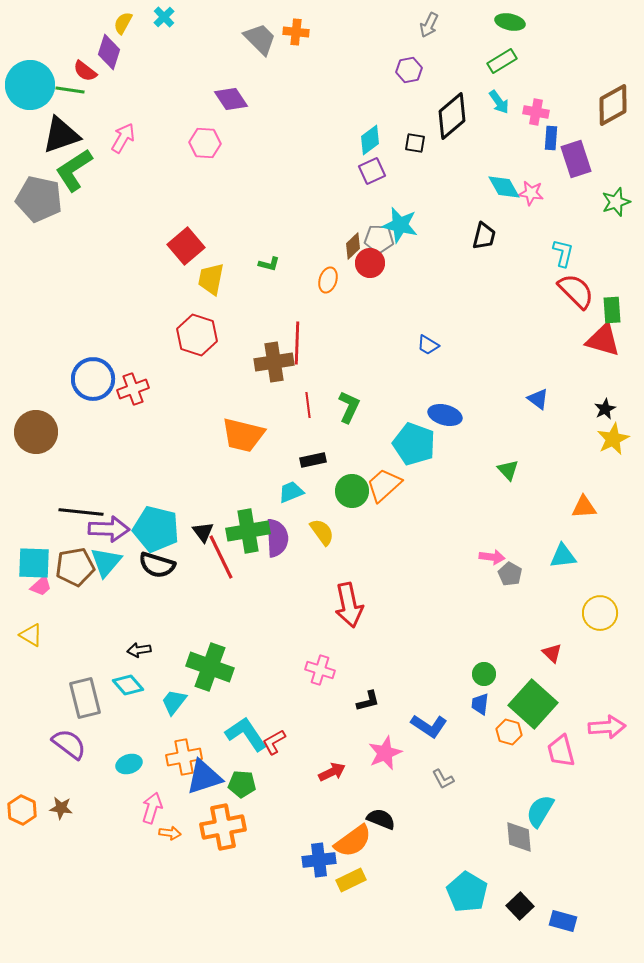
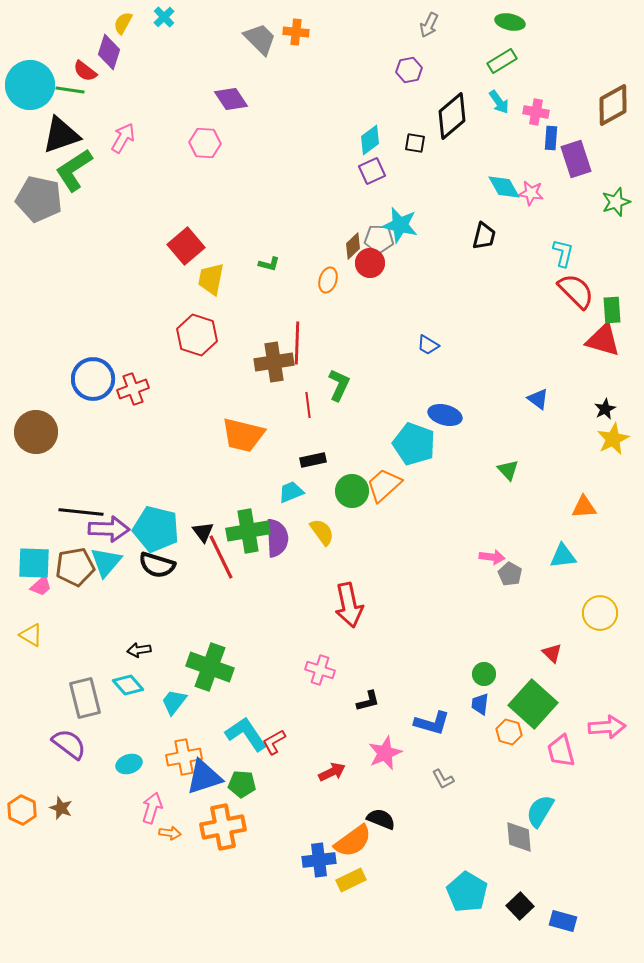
green L-shape at (349, 407): moved 10 px left, 22 px up
blue L-shape at (429, 726): moved 3 px right, 3 px up; rotated 18 degrees counterclockwise
brown star at (61, 808): rotated 15 degrees clockwise
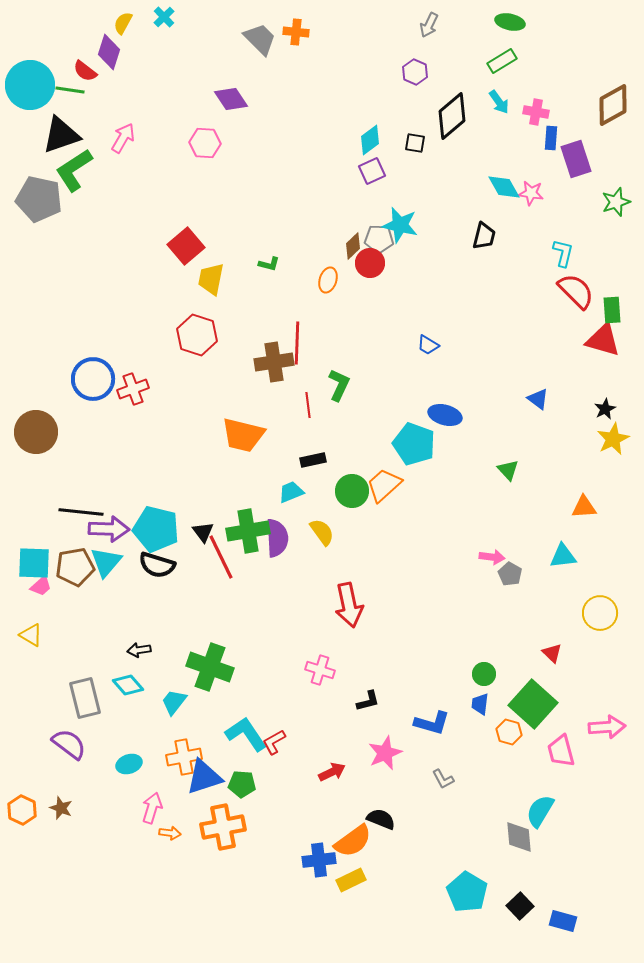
purple hexagon at (409, 70): moved 6 px right, 2 px down; rotated 25 degrees counterclockwise
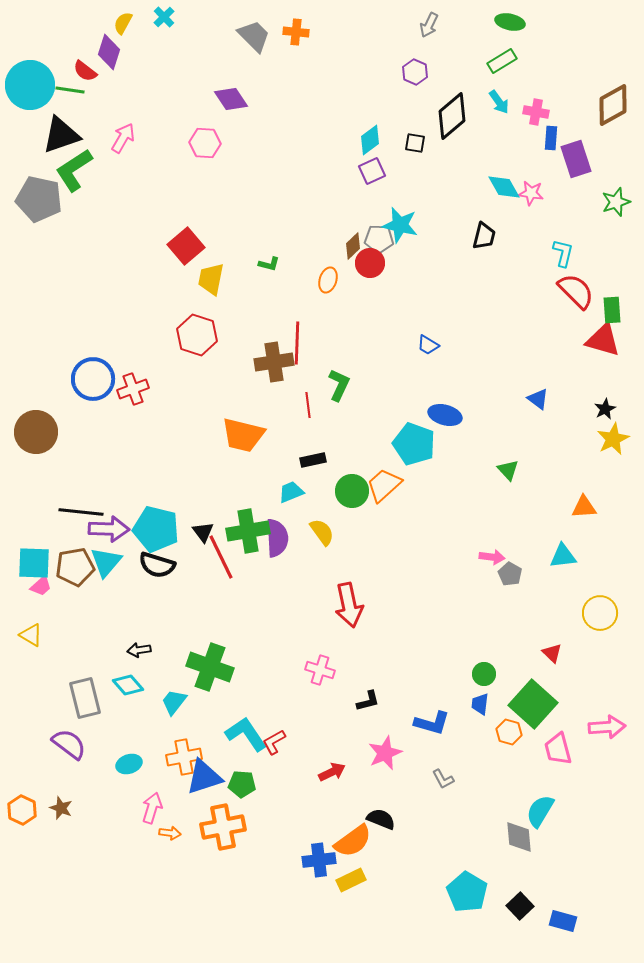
gray trapezoid at (260, 39): moved 6 px left, 3 px up
pink trapezoid at (561, 751): moved 3 px left, 2 px up
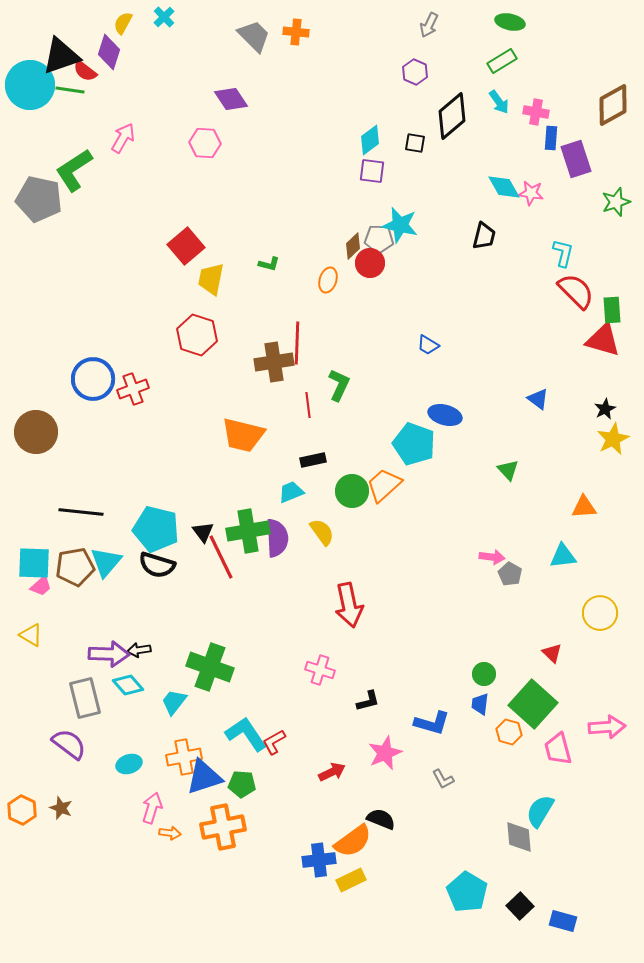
black triangle at (61, 135): moved 79 px up
purple square at (372, 171): rotated 32 degrees clockwise
purple arrow at (109, 529): moved 125 px down
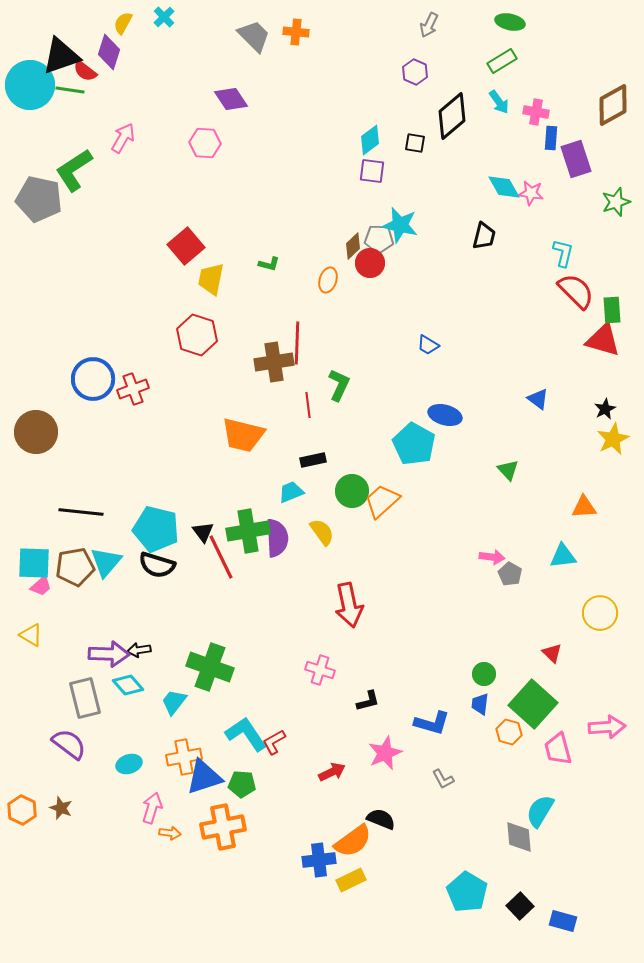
cyan pentagon at (414, 444): rotated 9 degrees clockwise
orange trapezoid at (384, 485): moved 2 px left, 16 px down
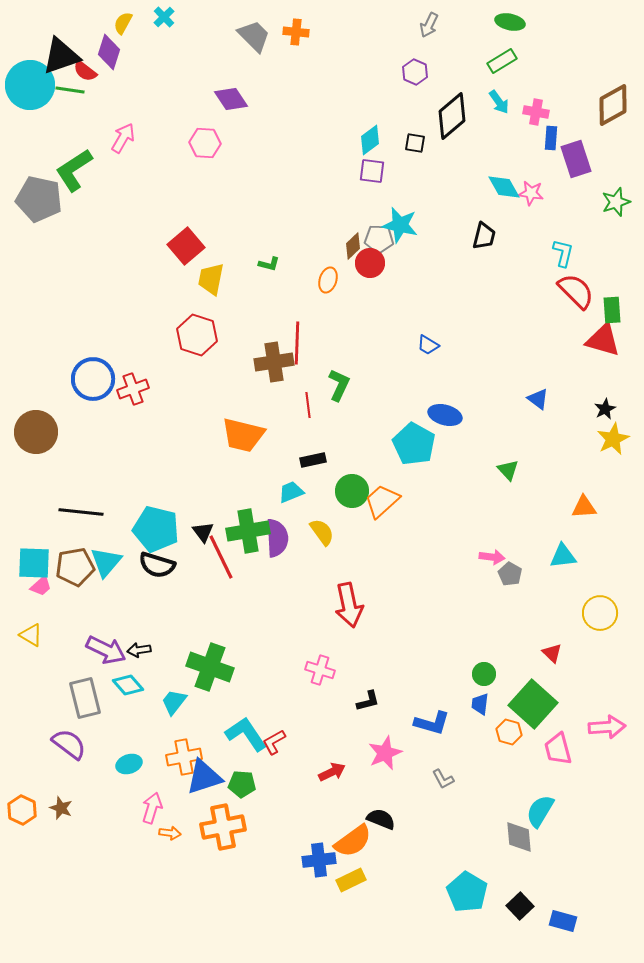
purple arrow at (109, 654): moved 3 px left, 4 px up; rotated 24 degrees clockwise
